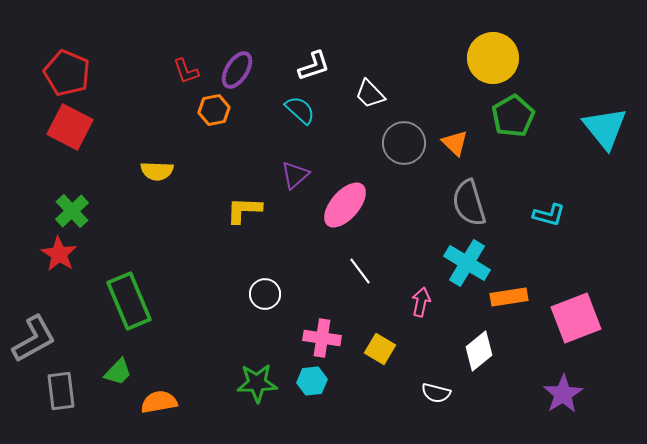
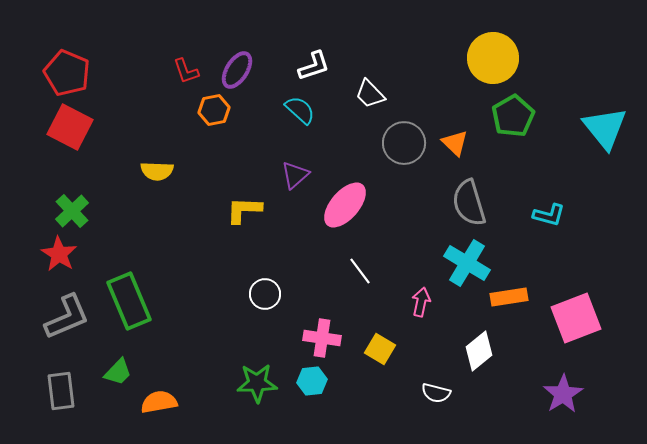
gray L-shape: moved 33 px right, 22 px up; rotated 6 degrees clockwise
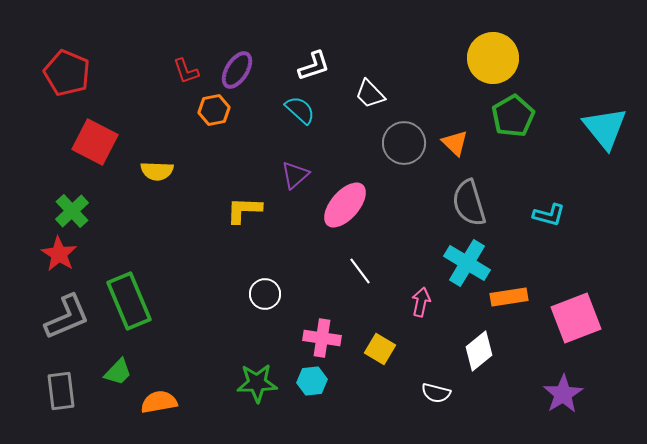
red square: moved 25 px right, 15 px down
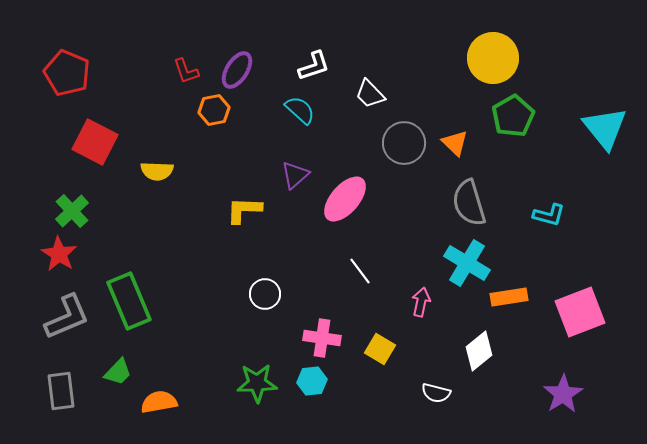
pink ellipse: moved 6 px up
pink square: moved 4 px right, 6 px up
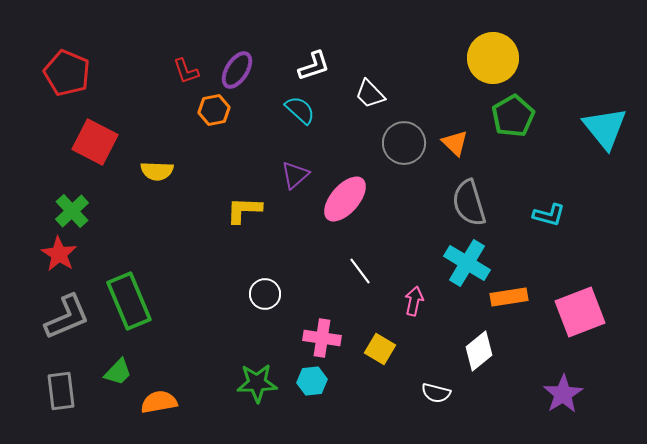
pink arrow: moved 7 px left, 1 px up
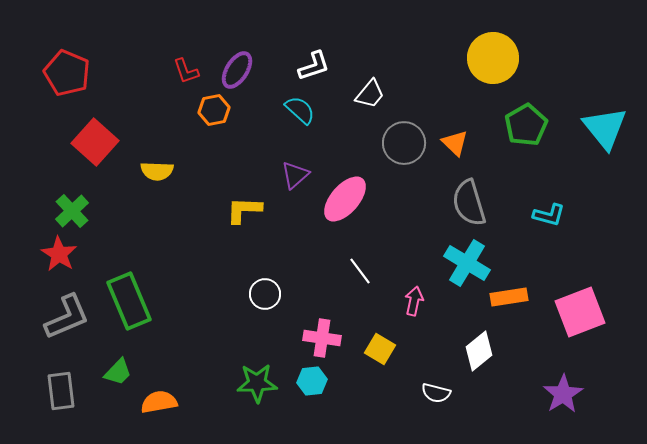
white trapezoid: rotated 96 degrees counterclockwise
green pentagon: moved 13 px right, 9 px down
red square: rotated 15 degrees clockwise
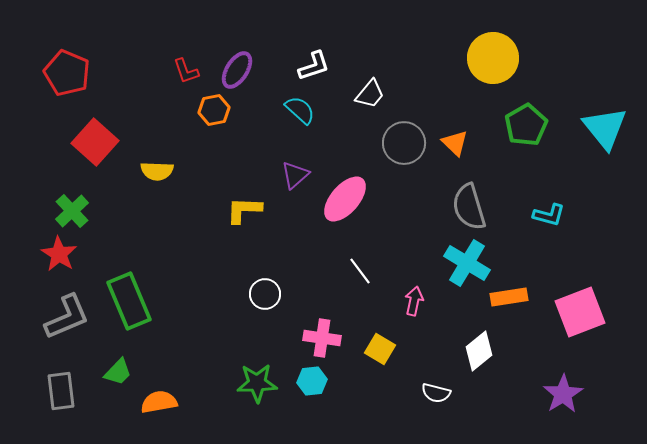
gray semicircle: moved 4 px down
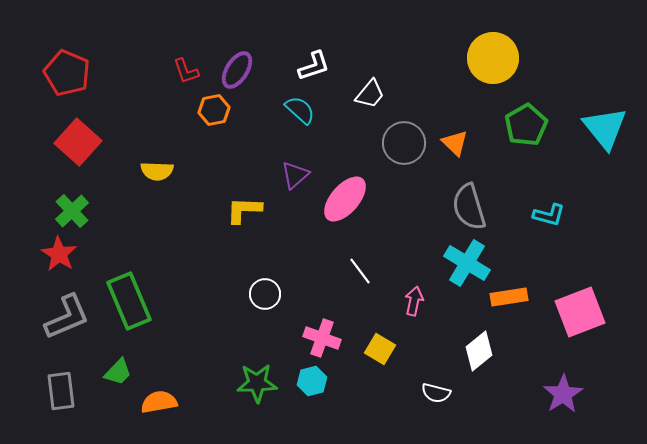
red square: moved 17 px left
pink cross: rotated 12 degrees clockwise
cyan hexagon: rotated 8 degrees counterclockwise
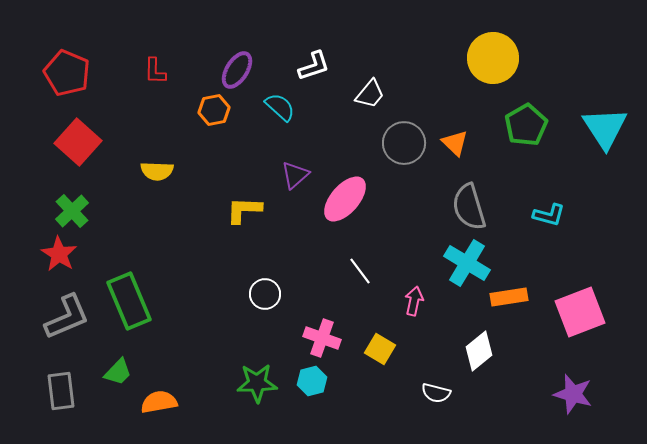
red L-shape: moved 31 px left; rotated 20 degrees clockwise
cyan semicircle: moved 20 px left, 3 px up
cyan triangle: rotated 6 degrees clockwise
purple star: moved 10 px right; rotated 24 degrees counterclockwise
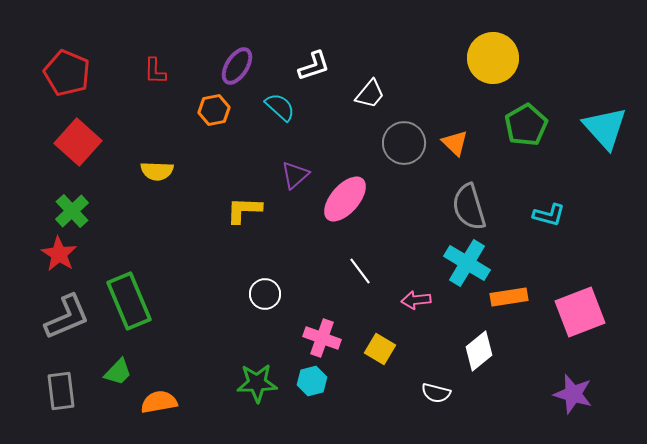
purple ellipse: moved 4 px up
cyan triangle: rotated 9 degrees counterclockwise
pink arrow: moved 2 px right, 1 px up; rotated 108 degrees counterclockwise
